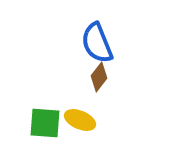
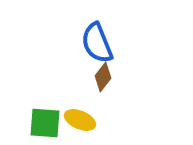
brown diamond: moved 4 px right
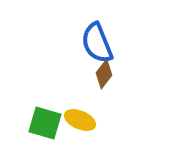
brown diamond: moved 1 px right, 3 px up
green square: rotated 12 degrees clockwise
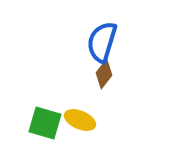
blue semicircle: moved 5 px right, 1 px up; rotated 39 degrees clockwise
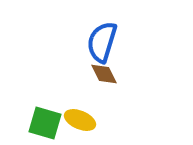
brown diamond: rotated 64 degrees counterclockwise
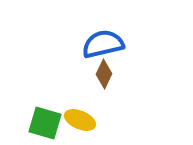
blue semicircle: moved 1 px right, 2 px down; rotated 60 degrees clockwise
brown diamond: rotated 52 degrees clockwise
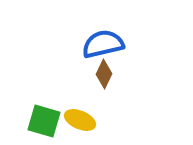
green square: moved 1 px left, 2 px up
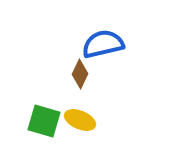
brown diamond: moved 24 px left
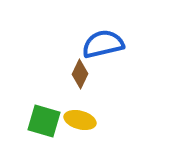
yellow ellipse: rotated 8 degrees counterclockwise
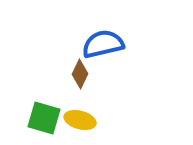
green square: moved 3 px up
